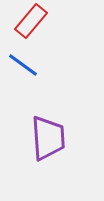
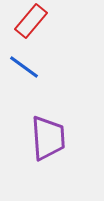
blue line: moved 1 px right, 2 px down
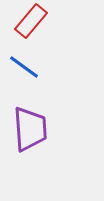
purple trapezoid: moved 18 px left, 9 px up
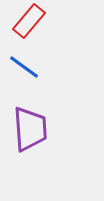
red rectangle: moved 2 px left
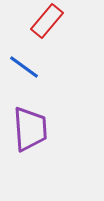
red rectangle: moved 18 px right
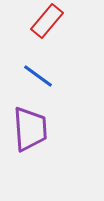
blue line: moved 14 px right, 9 px down
